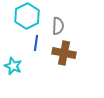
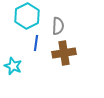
brown cross: rotated 20 degrees counterclockwise
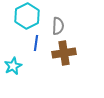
cyan star: rotated 24 degrees clockwise
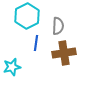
cyan star: moved 1 px left, 1 px down; rotated 12 degrees clockwise
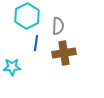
cyan star: rotated 12 degrees clockwise
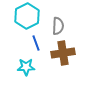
blue line: rotated 28 degrees counterclockwise
brown cross: moved 1 px left
cyan star: moved 14 px right
